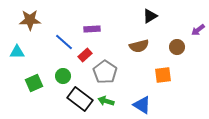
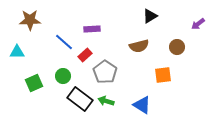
purple arrow: moved 6 px up
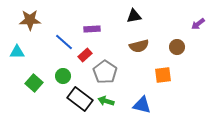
black triangle: moved 16 px left; rotated 21 degrees clockwise
green square: rotated 24 degrees counterclockwise
blue triangle: rotated 18 degrees counterclockwise
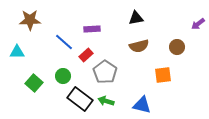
black triangle: moved 2 px right, 2 px down
red rectangle: moved 1 px right
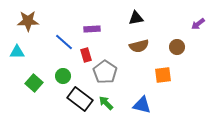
brown star: moved 2 px left, 1 px down
red rectangle: rotated 64 degrees counterclockwise
green arrow: moved 2 px down; rotated 28 degrees clockwise
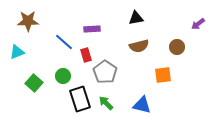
cyan triangle: rotated 21 degrees counterclockwise
black rectangle: rotated 35 degrees clockwise
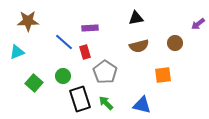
purple rectangle: moved 2 px left, 1 px up
brown circle: moved 2 px left, 4 px up
red rectangle: moved 1 px left, 3 px up
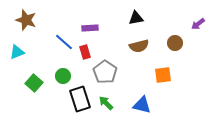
brown star: moved 2 px left, 1 px up; rotated 20 degrees clockwise
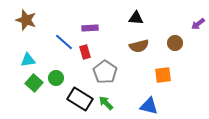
black triangle: rotated 14 degrees clockwise
cyan triangle: moved 11 px right, 8 px down; rotated 14 degrees clockwise
green circle: moved 7 px left, 2 px down
black rectangle: rotated 40 degrees counterclockwise
blue triangle: moved 7 px right, 1 px down
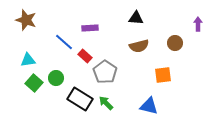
purple arrow: rotated 128 degrees clockwise
red rectangle: moved 4 px down; rotated 32 degrees counterclockwise
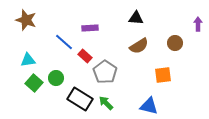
brown semicircle: rotated 18 degrees counterclockwise
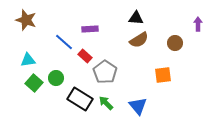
purple rectangle: moved 1 px down
brown semicircle: moved 6 px up
blue triangle: moved 11 px left; rotated 36 degrees clockwise
